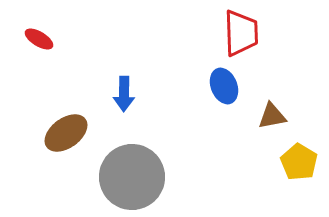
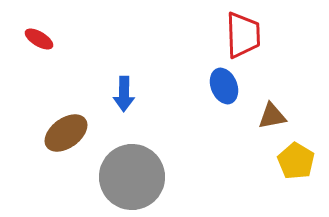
red trapezoid: moved 2 px right, 2 px down
yellow pentagon: moved 3 px left, 1 px up
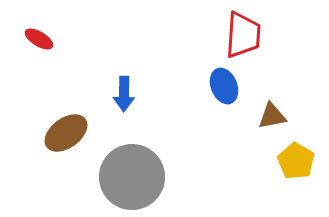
red trapezoid: rotated 6 degrees clockwise
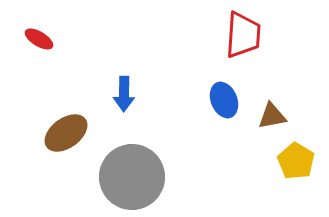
blue ellipse: moved 14 px down
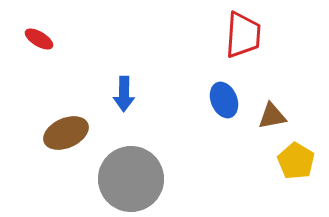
brown ellipse: rotated 12 degrees clockwise
gray circle: moved 1 px left, 2 px down
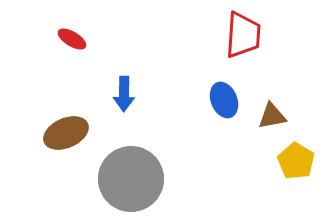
red ellipse: moved 33 px right
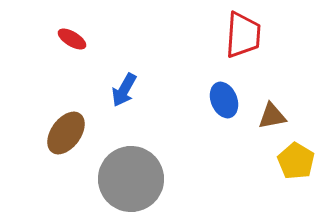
blue arrow: moved 4 px up; rotated 28 degrees clockwise
brown ellipse: rotated 30 degrees counterclockwise
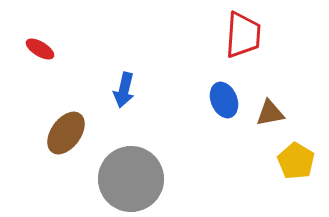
red ellipse: moved 32 px left, 10 px down
blue arrow: rotated 16 degrees counterclockwise
brown triangle: moved 2 px left, 3 px up
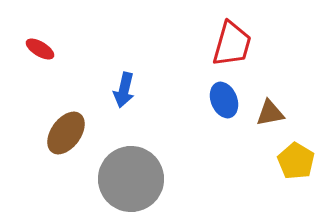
red trapezoid: moved 11 px left, 9 px down; rotated 12 degrees clockwise
